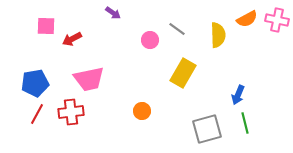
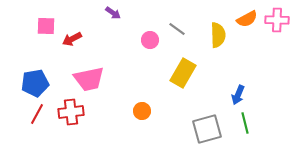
pink cross: rotated 10 degrees counterclockwise
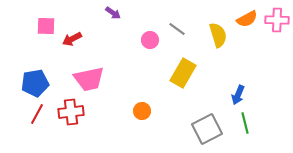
yellow semicircle: rotated 15 degrees counterclockwise
gray square: rotated 12 degrees counterclockwise
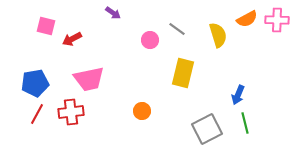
pink square: rotated 12 degrees clockwise
yellow rectangle: rotated 16 degrees counterclockwise
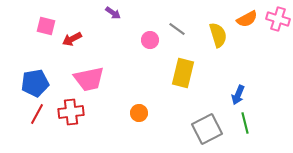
pink cross: moved 1 px right, 1 px up; rotated 15 degrees clockwise
orange circle: moved 3 px left, 2 px down
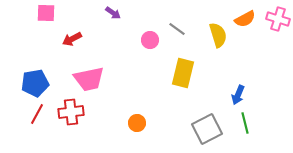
orange semicircle: moved 2 px left
pink square: moved 13 px up; rotated 12 degrees counterclockwise
orange circle: moved 2 px left, 10 px down
